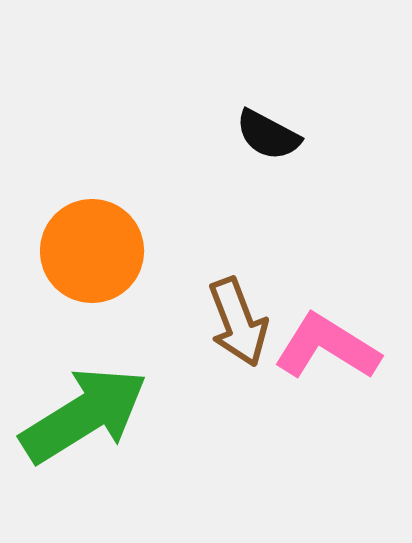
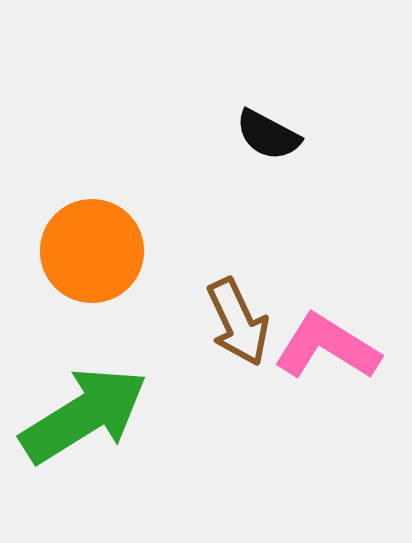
brown arrow: rotated 4 degrees counterclockwise
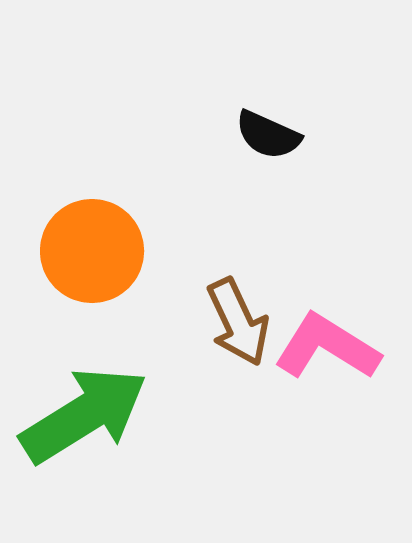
black semicircle: rotated 4 degrees counterclockwise
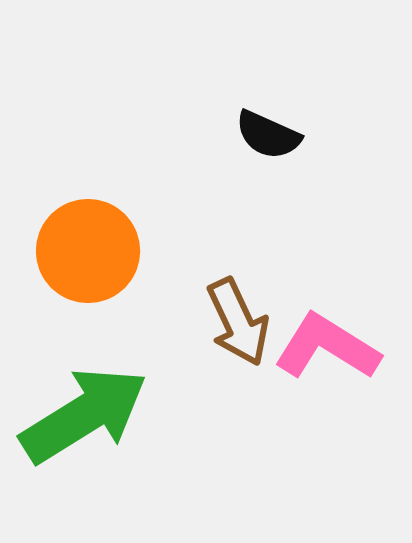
orange circle: moved 4 px left
